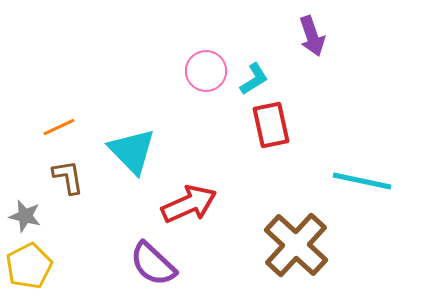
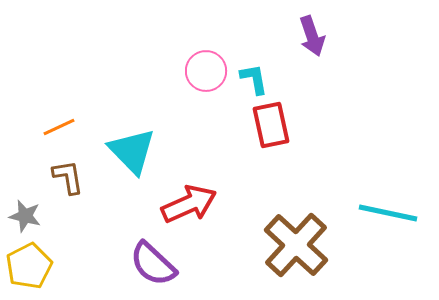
cyan L-shape: rotated 68 degrees counterclockwise
cyan line: moved 26 px right, 32 px down
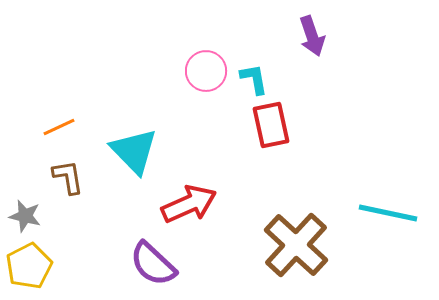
cyan triangle: moved 2 px right
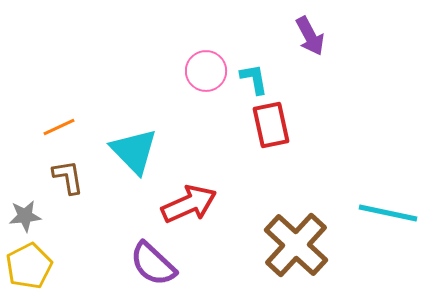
purple arrow: moved 2 px left; rotated 9 degrees counterclockwise
gray star: rotated 20 degrees counterclockwise
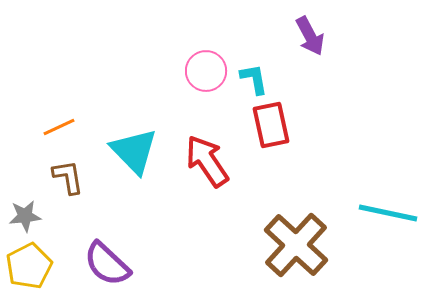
red arrow: moved 18 px right, 43 px up; rotated 100 degrees counterclockwise
purple semicircle: moved 46 px left
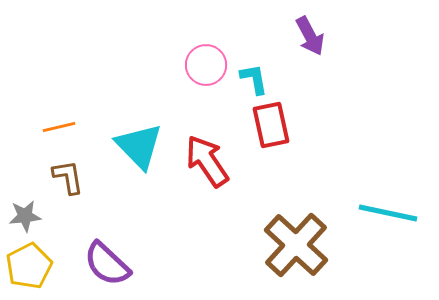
pink circle: moved 6 px up
orange line: rotated 12 degrees clockwise
cyan triangle: moved 5 px right, 5 px up
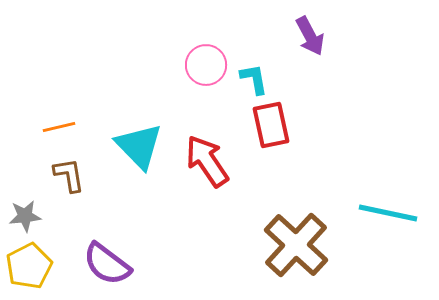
brown L-shape: moved 1 px right, 2 px up
purple semicircle: rotated 6 degrees counterclockwise
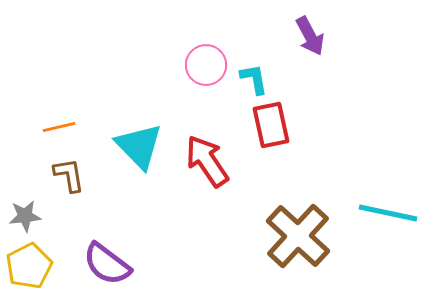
brown cross: moved 2 px right, 9 px up
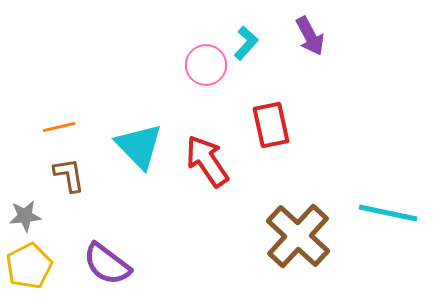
cyan L-shape: moved 8 px left, 36 px up; rotated 52 degrees clockwise
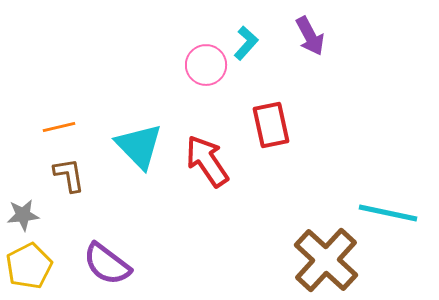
gray star: moved 2 px left, 1 px up
brown cross: moved 28 px right, 24 px down
